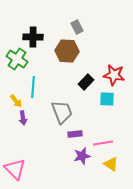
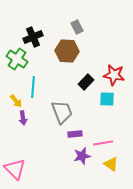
black cross: rotated 24 degrees counterclockwise
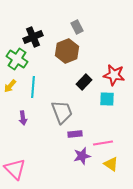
brown hexagon: rotated 25 degrees counterclockwise
black rectangle: moved 2 px left
yellow arrow: moved 6 px left, 15 px up; rotated 80 degrees clockwise
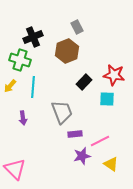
green cross: moved 3 px right, 1 px down; rotated 15 degrees counterclockwise
pink line: moved 3 px left, 2 px up; rotated 18 degrees counterclockwise
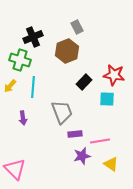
pink line: rotated 18 degrees clockwise
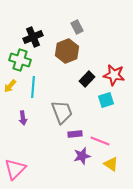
black rectangle: moved 3 px right, 3 px up
cyan square: moved 1 px left, 1 px down; rotated 21 degrees counterclockwise
pink line: rotated 30 degrees clockwise
pink triangle: rotated 30 degrees clockwise
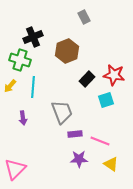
gray rectangle: moved 7 px right, 10 px up
purple star: moved 3 px left, 3 px down; rotated 12 degrees clockwise
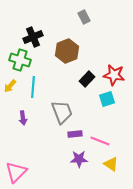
cyan square: moved 1 px right, 1 px up
pink triangle: moved 1 px right, 3 px down
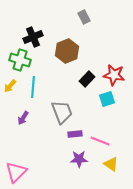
purple arrow: rotated 40 degrees clockwise
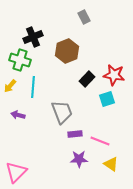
purple arrow: moved 5 px left, 3 px up; rotated 72 degrees clockwise
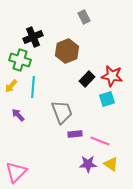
red star: moved 2 px left, 1 px down
yellow arrow: moved 1 px right
purple arrow: rotated 32 degrees clockwise
purple star: moved 9 px right, 5 px down
